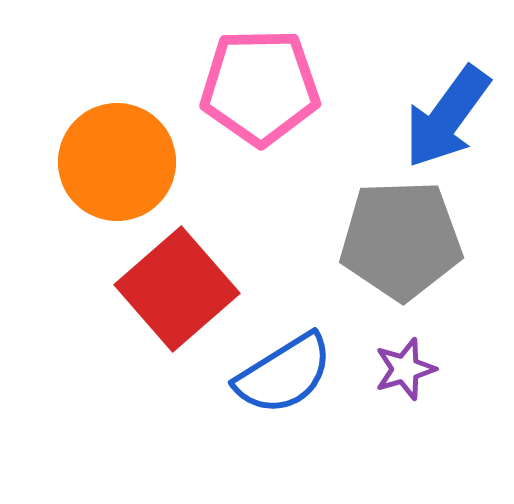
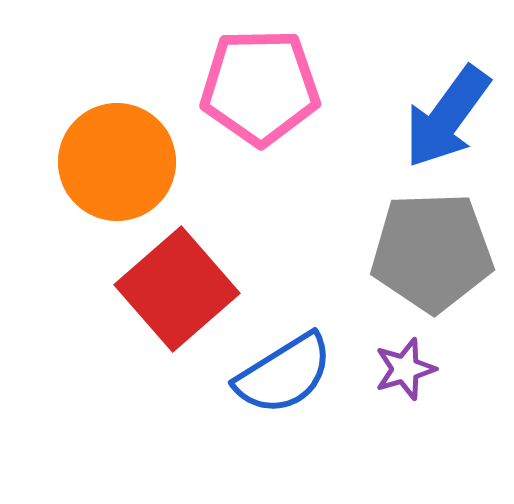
gray pentagon: moved 31 px right, 12 px down
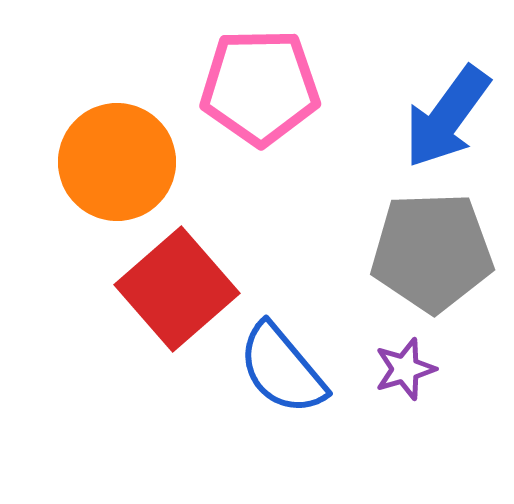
blue semicircle: moved 2 px left, 5 px up; rotated 82 degrees clockwise
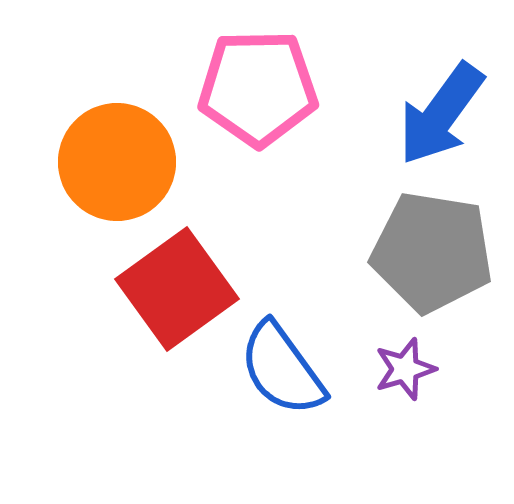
pink pentagon: moved 2 px left, 1 px down
blue arrow: moved 6 px left, 3 px up
gray pentagon: rotated 11 degrees clockwise
red square: rotated 5 degrees clockwise
blue semicircle: rotated 4 degrees clockwise
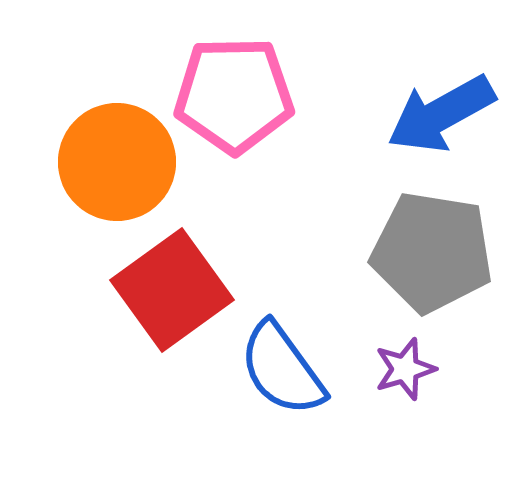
pink pentagon: moved 24 px left, 7 px down
blue arrow: rotated 25 degrees clockwise
red square: moved 5 px left, 1 px down
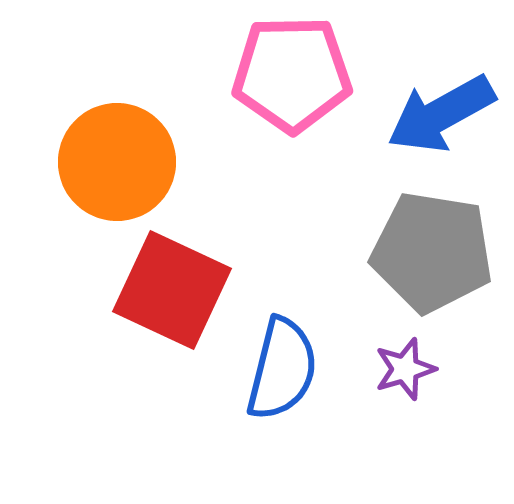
pink pentagon: moved 58 px right, 21 px up
red square: rotated 29 degrees counterclockwise
blue semicircle: rotated 130 degrees counterclockwise
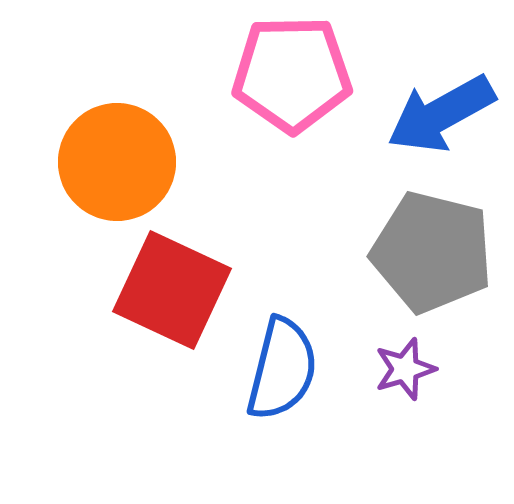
gray pentagon: rotated 5 degrees clockwise
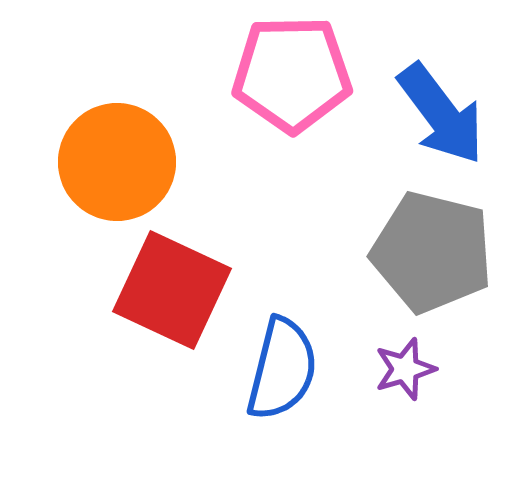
blue arrow: rotated 98 degrees counterclockwise
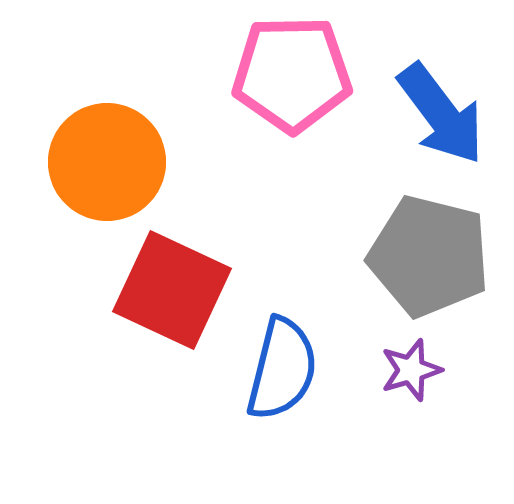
orange circle: moved 10 px left
gray pentagon: moved 3 px left, 4 px down
purple star: moved 6 px right, 1 px down
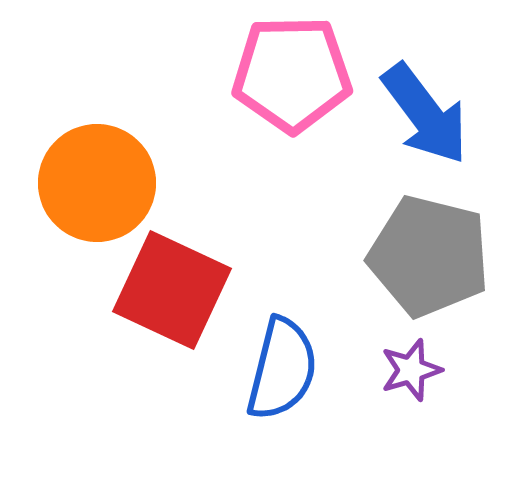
blue arrow: moved 16 px left
orange circle: moved 10 px left, 21 px down
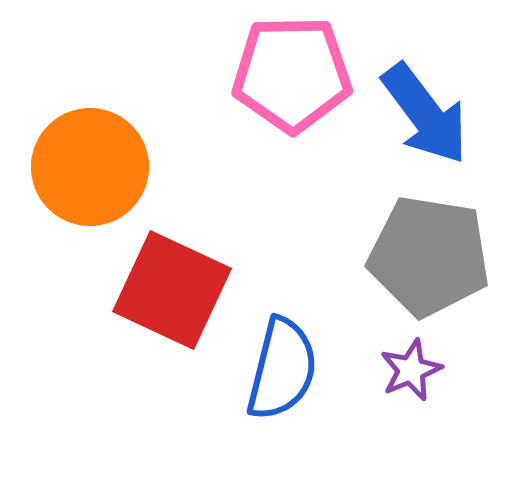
orange circle: moved 7 px left, 16 px up
gray pentagon: rotated 5 degrees counterclockwise
purple star: rotated 6 degrees counterclockwise
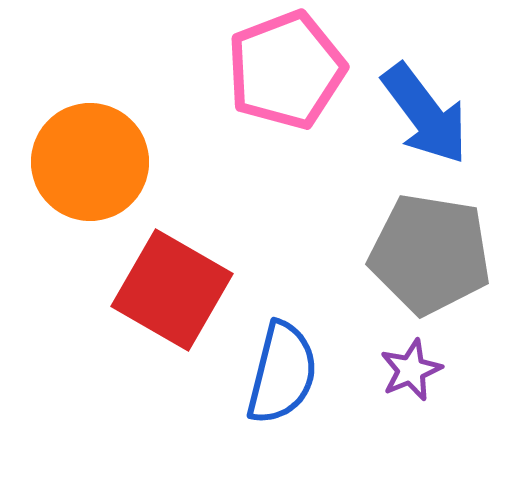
pink pentagon: moved 6 px left, 4 px up; rotated 20 degrees counterclockwise
orange circle: moved 5 px up
gray pentagon: moved 1 px right, 2 px up
red square: rotated 5 degrees clockwise
blue semicircle: moved 4 px down
